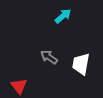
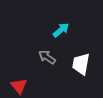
cyan arrow: moved 2 px left, 14 px down
gray arrow: moved 2 px left
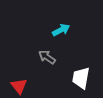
cyan arrow: rotated 12 degrees clockwise
white trapezoid: moved 14 px down
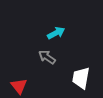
cyan arrow: moved 5 px left, 3 px down
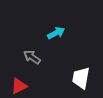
gray arrow: moved 15 px left
red triangle: rotated 42 degrees clockwise
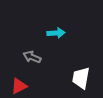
cyan arrow: rotated 24 degrees clockwise
gray arrow: rotated 12 degrees counterclockwise
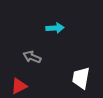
cyan arrow: moved 1 px left, 5 px up
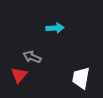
red triangle: moved 11 px up; rotated 24 degrees counterclockwise
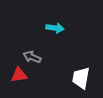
cyan arrow: rotated 12 degrees clockwise
red triangle: rotated 42 degrees clockwise
